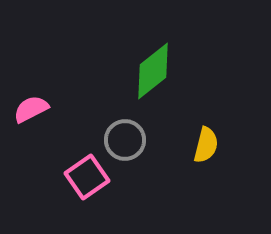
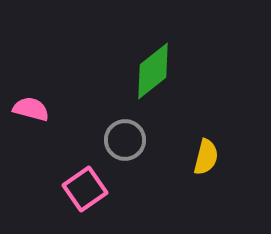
pink semicircle: rotated 42 degrees clockwise
yellow semicircle: moved 12 px down
pink square: moved 2 px left, 12 px down
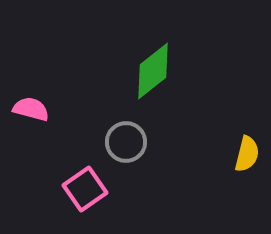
gray circle: moved 1 px right, 2 px down
yellow semicircle: moved 41 px right, 3 px up
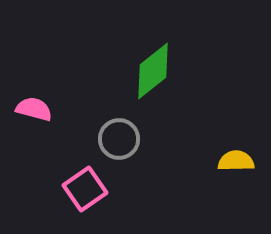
pink semicircle: moved 3 px right
gray circle: moved 7 px left, 3 px up
yellow semicircle: moved 11 px left, 7 px down; rotated 105 degrees counterclockwise
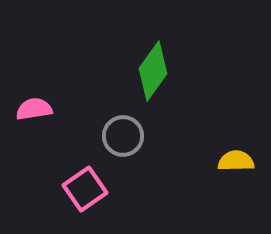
green diamond: rotated 16 degrees counterclockwise
pink semicircle: rotated 24 degrees counterclockwise
gray circle: moved 4 px right, 3 px up
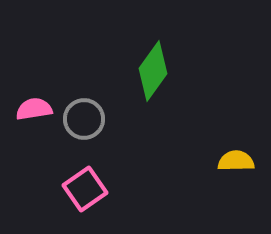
gray circle: moved 39 px left, 17 px up
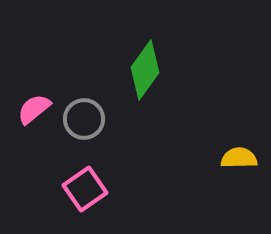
green diamond: moved 8 px left, 1 px up
pink semicircle: rotated 30 degrees counterclockwise
yellow semicircle: moved 3 px right, 3 px up
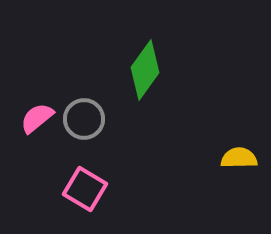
pink semicircle: moved 3 px right, 9 px down
pink square: rotated 24 degrees counterclockwise
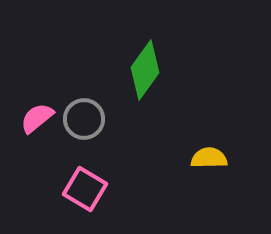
yellow semicircle: moved 30 px left
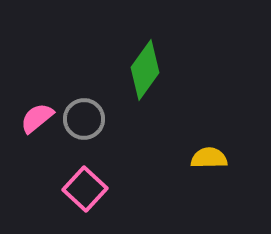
pink square: rotated 12 degrees clockwise
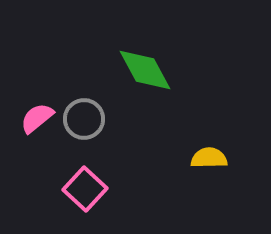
green diamond: rotated 64 degrees counterclockwise
